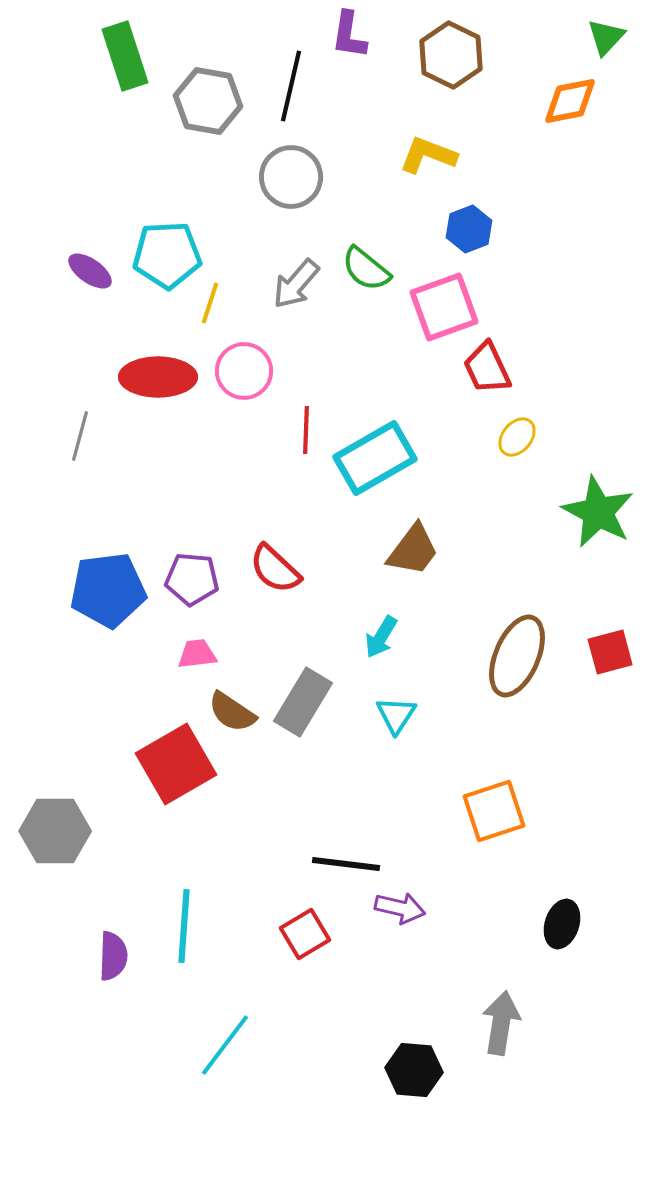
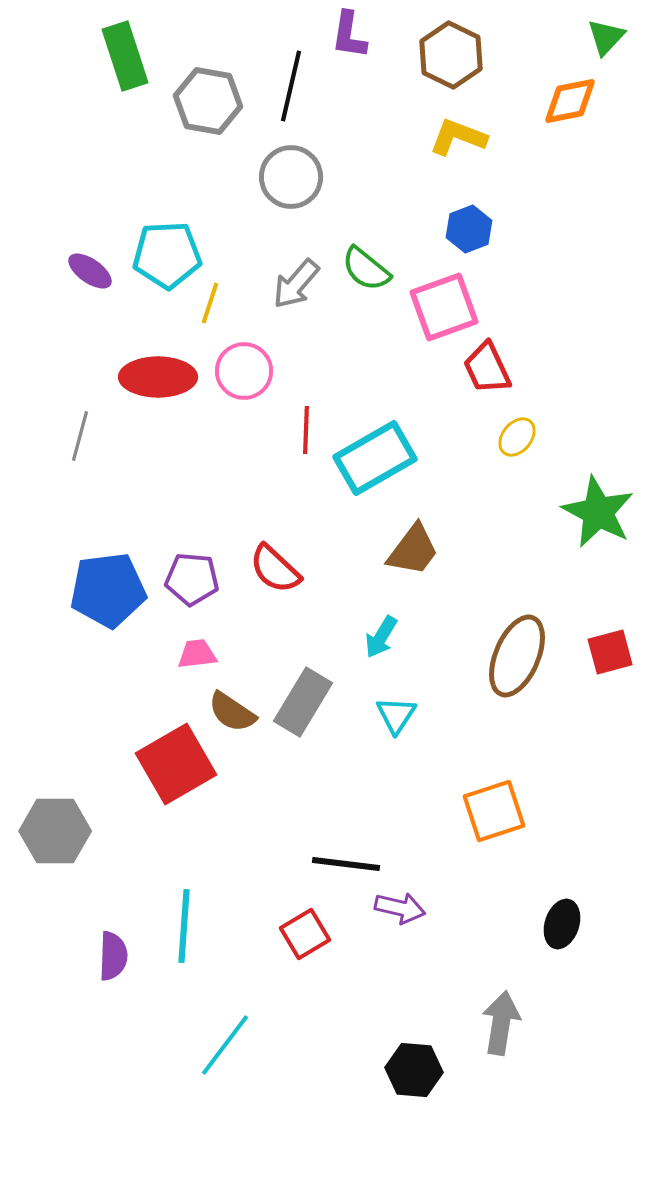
yellow L-shape at (428, 155): moved 30 px right, 18 px up
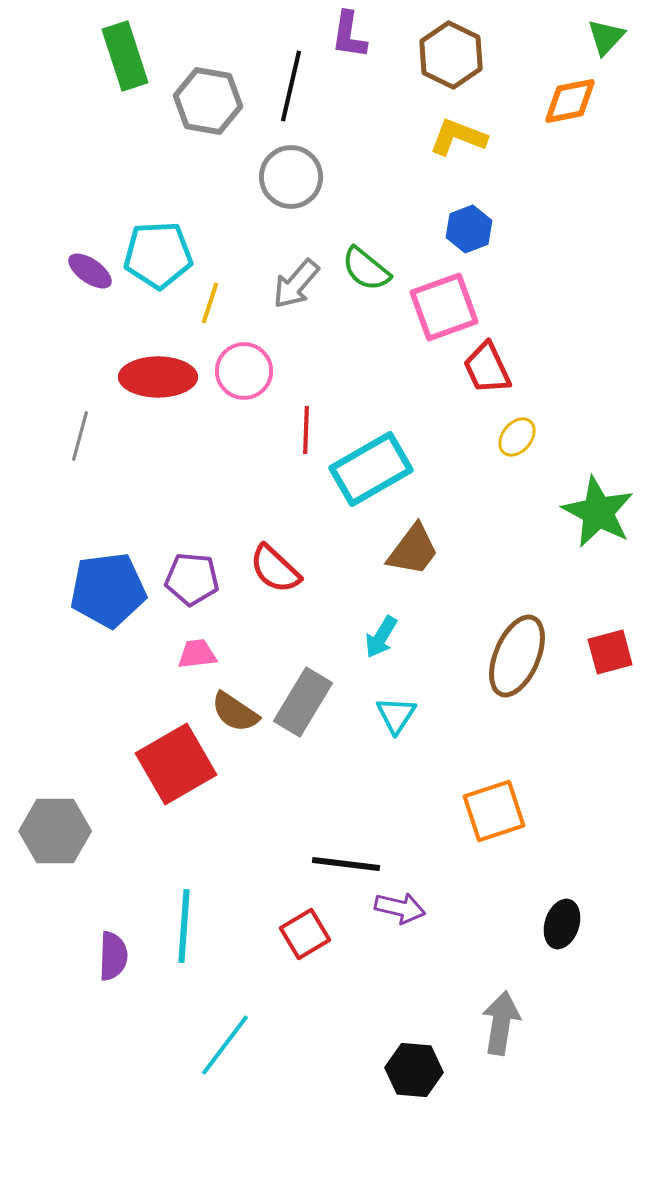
cyan pentagon at (167, 255): moved 9 px left
cyan rectangle at (375, 458): moved 4 px left, 11 px down
brown semicircle at (232, 712): moved 3 px right
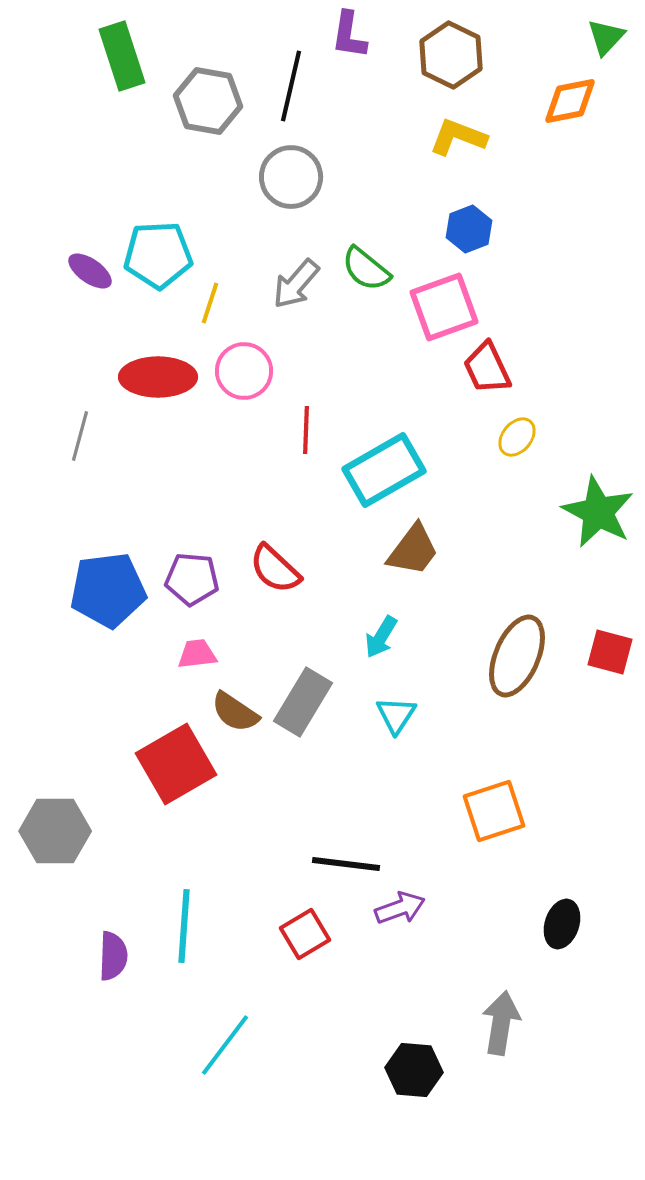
green rectangle at (125, 56): moved 3 px left
cyan rectangle at (371, 469): moved 13 px right, 1 px down
red square at (610, 652): rotated 30 degrees clockwise
purple arrow at (400, 908): rotated 33 degrees counterclockwise
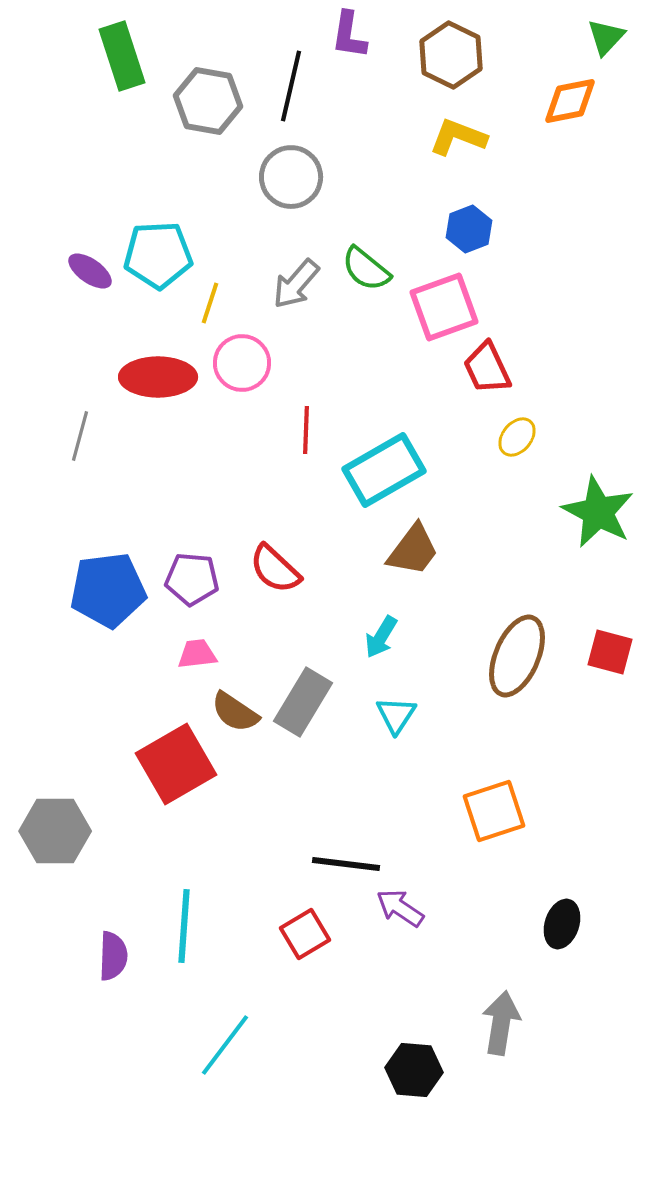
pink circle at (244, 371): moved 2 px left, 8 px up
purple arrow at (400, 908): rotated 126 degrees counterclockwise
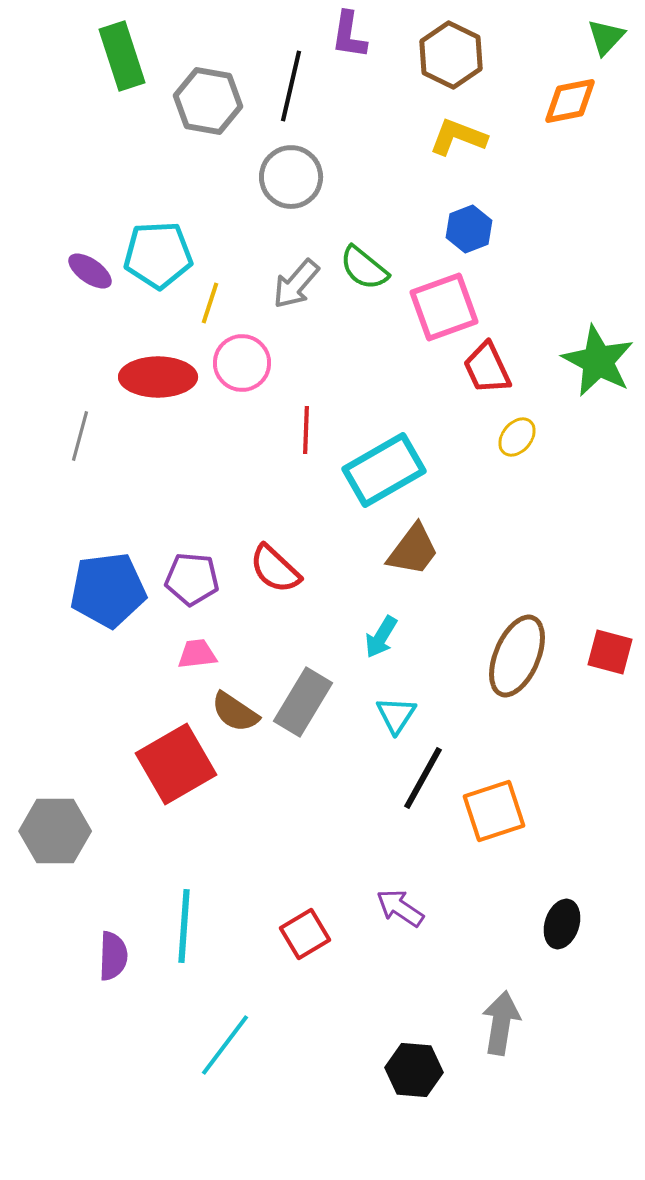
green semicircle at (366, 269): moved 2 px left, 1 px up
green star at (598, 512): moved 151 px up
black line at (346, 864): moved 77 px right, 86 px up; rotated 68 degrees counterclockwise
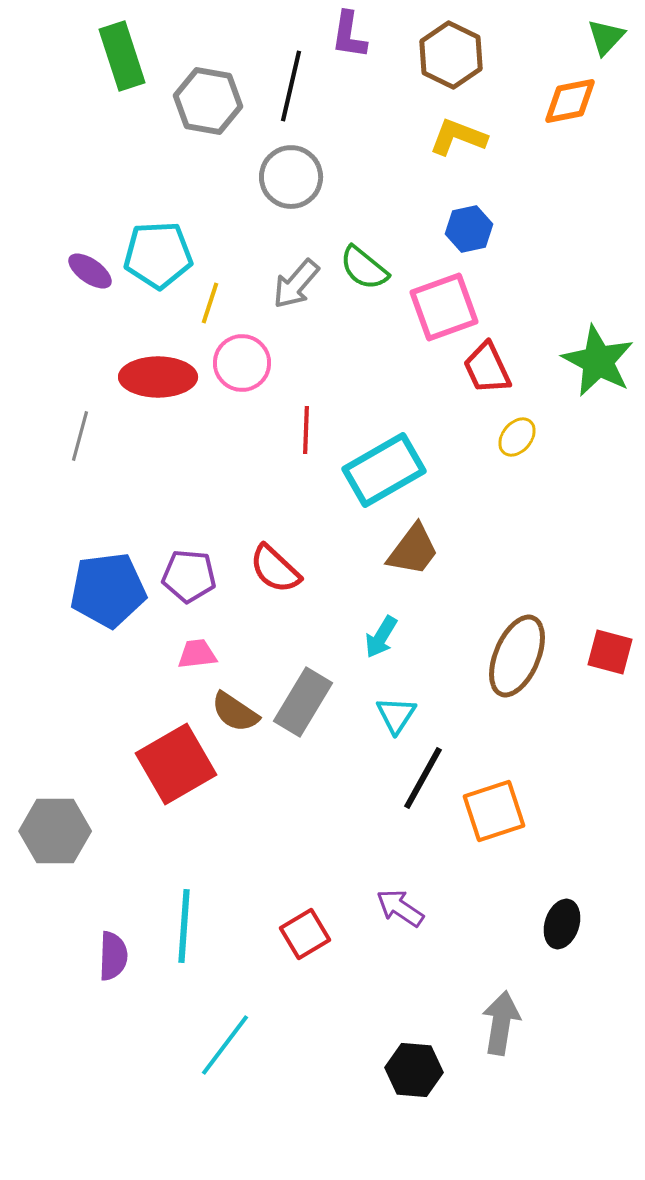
blue hexagon at (469, 229): rotated 9 degrees clockwise
purple pentagon at (192, 579): moved 3 px left, 3 px up
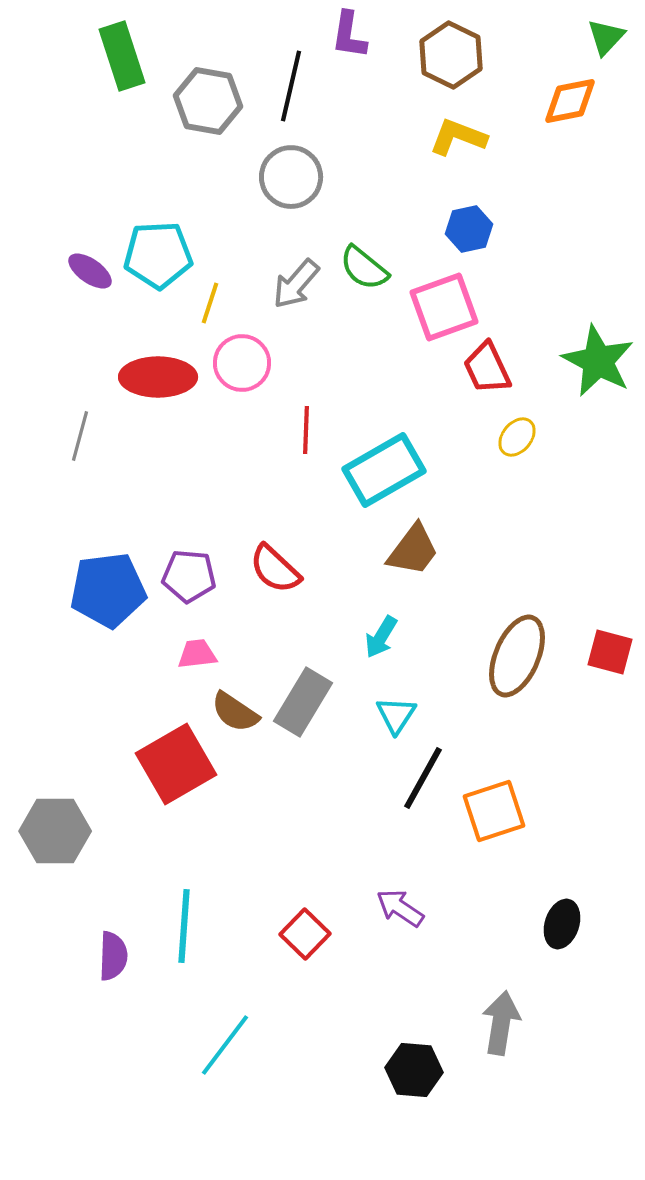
red square at (305, 934): rotated 15 degrees counterclockwise
